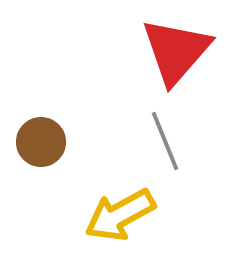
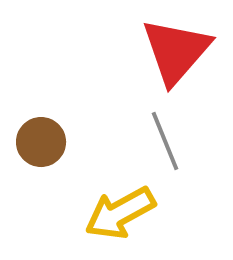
yellow arrow: moved 2 px up
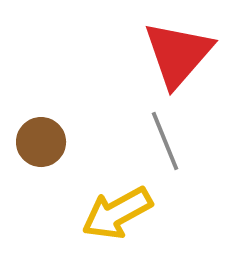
red triangle: moved 2 px right, 3 px down
yellow arrow: moved 3 px left
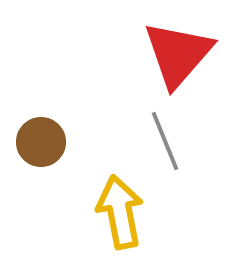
yellow arrow: moved 3 px right, 1 px up; rotated 108 degrees clockwise
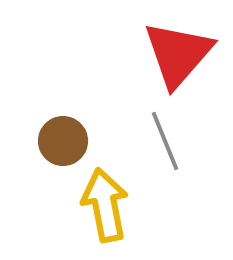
brown circle: moved 22 px right, 1 px up
yellow arrow: moved 15 px left, 7 px up
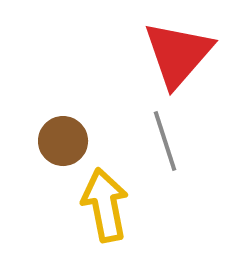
gray line: rotated 4 degrees clockwise
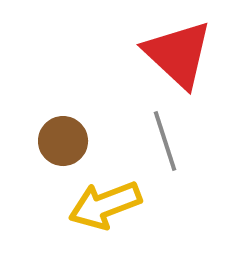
red triangle: rotated 28 degrees counterclockwise
yellow arrow: rotated 100 degrees counterclockwise
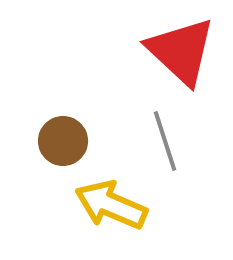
red triangle: moved 3 px right, 3 px up
yellow arrow: moved 6 px right; rotated 44 degrees clockwise
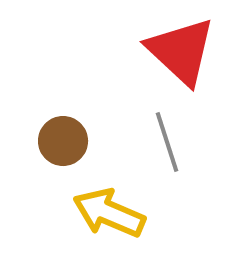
gray line: moved 2 px right, 1 px down
yellow arrow: moved 2 px left, 8 px down
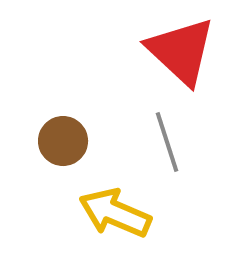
yellow arrow: moved 6 px right
